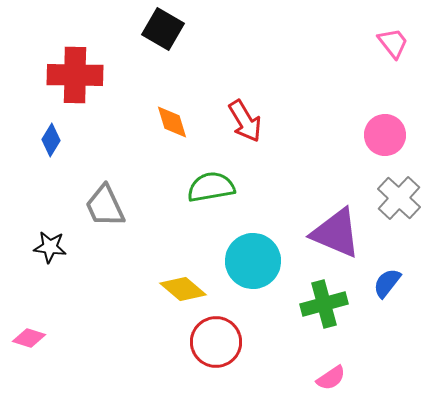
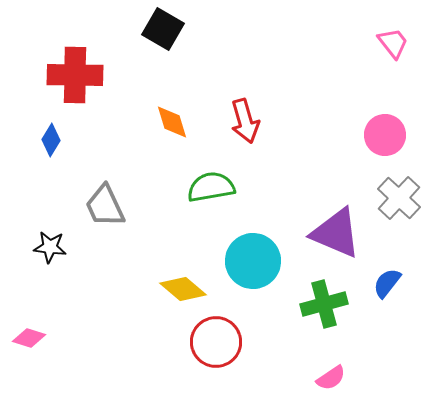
red arrow: rotated 15 degrees clockwise
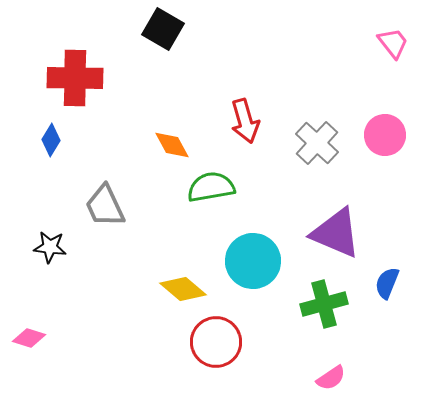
red cross: moved 3 px down
orange diamond: moved 23 px down; rotated 12 degrees counterclockwise
gray cross: moved 82 px left, 55 px up
blue semicircle: rotated 16 degrees counterclockwise
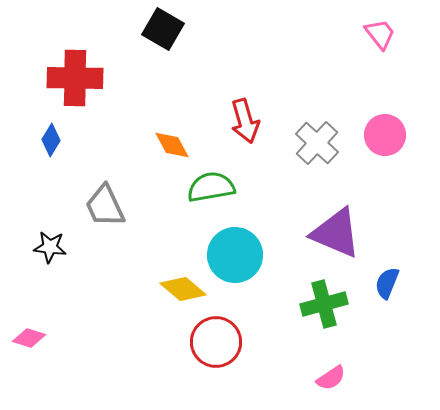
pink trapezoid: moved 13 px left, 9 px up
cyan circle: moved 18 px left, 6 px up
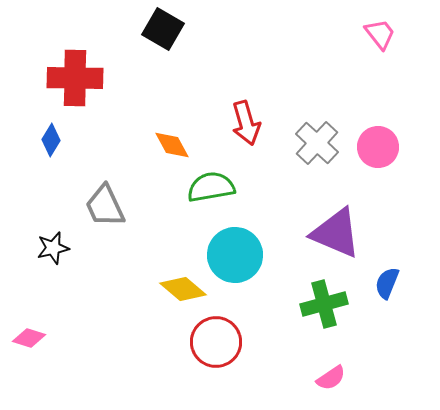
red arrow: moved 1 px right, 2 px down
pink circle: moved 7 px left, 12 px down
black star: moved 3 px right, 1 px down; rotated 20 degrees counterclockwise
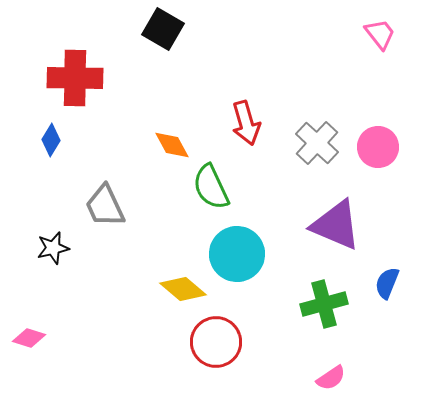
green semicircle: rotated 105 degrees counterclockwise
purple triangle: moved 8 px up
cyan circle: moved 2 px right, 1 px up
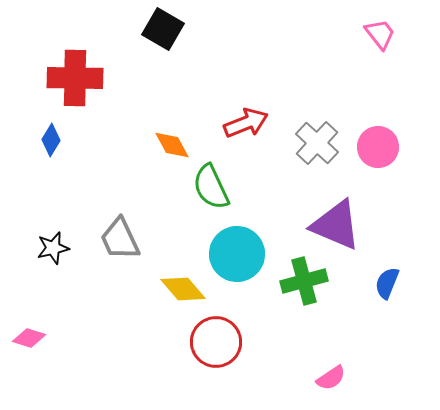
red arrow: rotated 96 degrees counterclockwise
gray trapezoid: moved 15 px right, 33 px down
yellow diamond: rotated 9 degrees clockwise
green cross: moved 20 px left, 23 px up
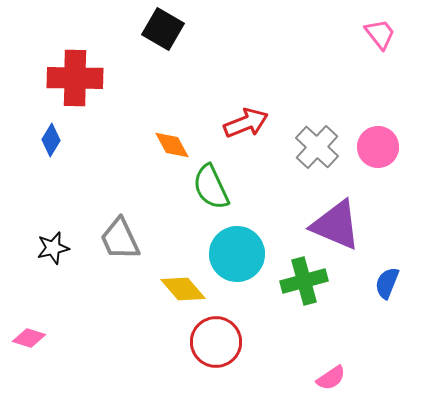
gray cross: moved 4 px down
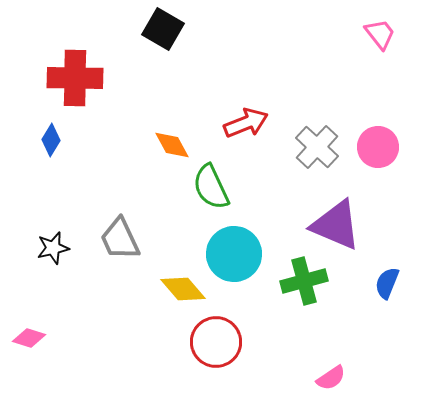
cyan circle: moved 3 px left
